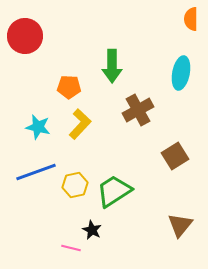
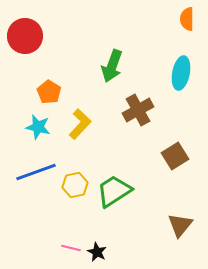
orange semicircle: moved 4 px left
green arrow: rotated 20 degrees clockwise
orange pentagon: moved 20 px left, 5 px down; rotated 30 degrees clockwise
black star: moved 5 px right, 22 px down
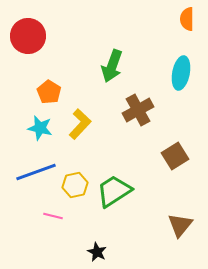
red circle: moved 3 px right
cyan star: moved 2 px right, 1 px down
pink line: moved 18 px left, 32 px up
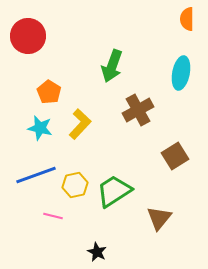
blue line: moved 3 px down
brown triangle: moved 21 px left, 7 px up
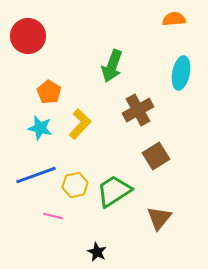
orange semicircle: moved 13 px left; rotated 85 degrees clockwise
brown square: moved 19 px left
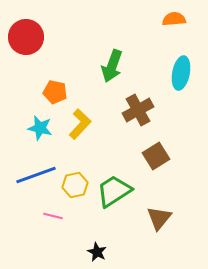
red circle: moved 2 px left, 1 px down
orange pentagon: moved 6 px right; rotated 20 degrees counterclockwise
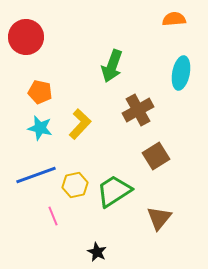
orange pentagon: moved 15 px left
pink line: rotated 54 degrees clockwise
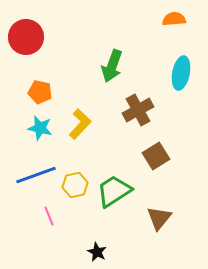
pink line: moved 4 px left
